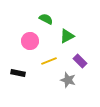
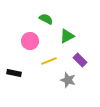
purple rectangle: moved 1 px up
black rectangle: moved 4 px left
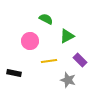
yellow line: rotated 14 degrees clockwise
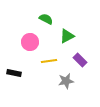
pink circle: moved 1 px down
gray star: moved 2 px left, 1 px down; rotated 28 degrees counterclockwise
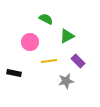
purple rectangle: moved 2 px left, 1 px down
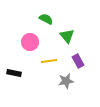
green triangle: rotated 42 degrees counterclockwise
purple rectangle: rotated 16 degrees clockwise
